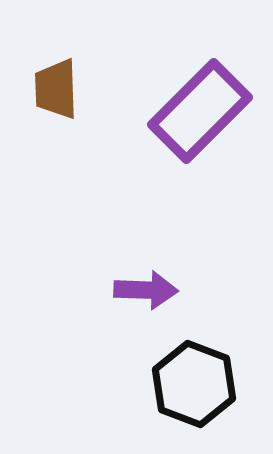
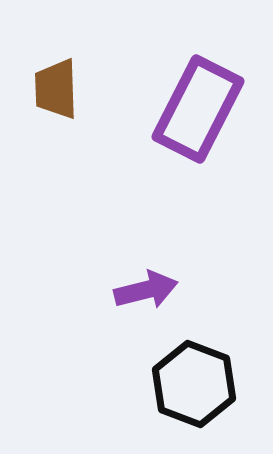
purple rectangle: moved 2 px left, 2 px up; rotated 18 degrees counterclockwise
purple arrow: rotated 16 degrees counterclockwise
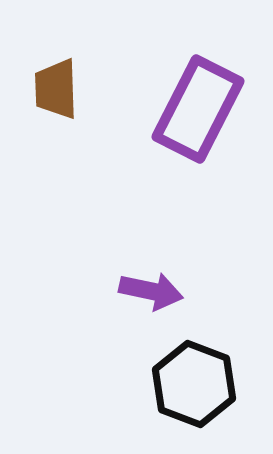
purple arrow: moved 5 px right, 1 px down; rotated 26 degrees clockwise
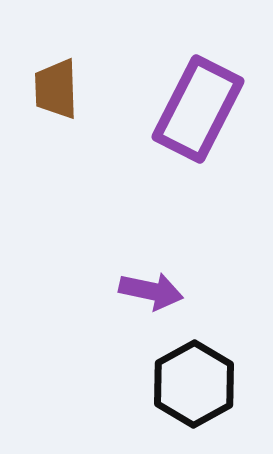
black hexagon: rotated 10 degrees clockwise
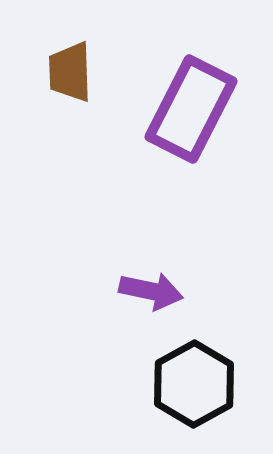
brown trapezoid: moved 14 px right, 17 px up
purple rectangle: moved 7 px left
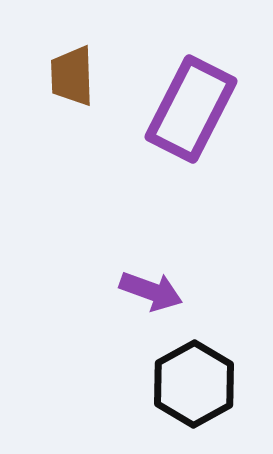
brown trapezoid: moved 2 px right, 4 px down
purple arrow: rotated 8 degrees clockwise
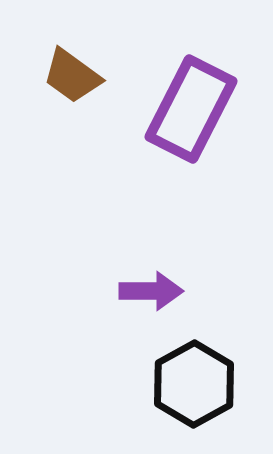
brown trapezoid: rotated 52 degrees counterclockwise
purple arrow: rotated 20 degrees counterclockwise
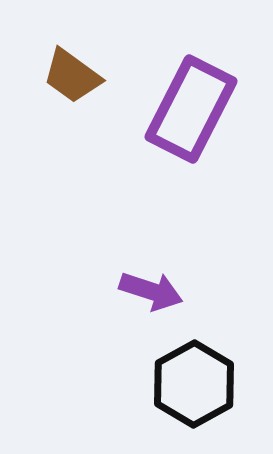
purple arrow: rotated 18 degrees clockwise
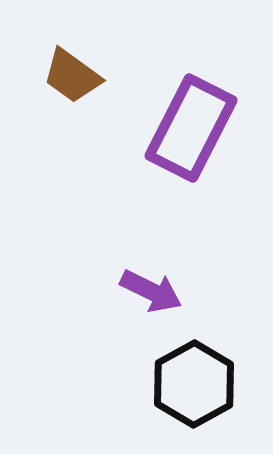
purple rectangle: moved 19 px down
purple arrow: rotated 8 degrees clockwise
